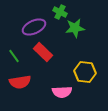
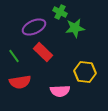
pink semicircle: moved 2 px left, 1 px up
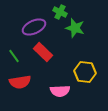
green star: rotated 24 degrees clockwise
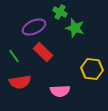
yellow hexagon: moved 7 px right, 3 px up
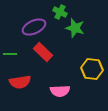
green line: moved 4 px left, 2 px up; rotated 56 degrees counterclockwise
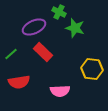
green cross: moved 1 px left
green line: moved 1 px right; rotated 40 degrees counterclockwise
red semicircle: moved 1 px left
